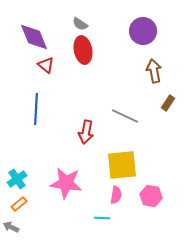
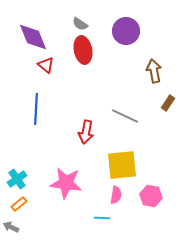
purple circle: moved 17 px left
purple diamond: moved 1 px left
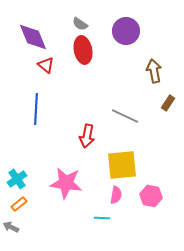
red arrow: moved 1 px right, 4 px down
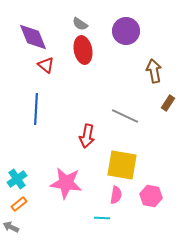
yellow square: rotated 16 degrees clockwise
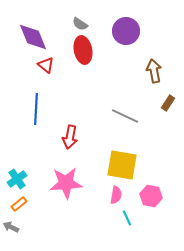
red arrow: moved 17 px left, 1 px down
pink star: rotated 12 degrees counterclockwise
cyan line: moved 25 px right; rotated 63 degrees clockwise
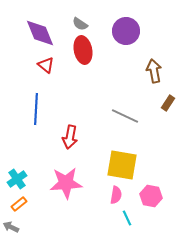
purple diamond: moved 7 px right, 4 px up
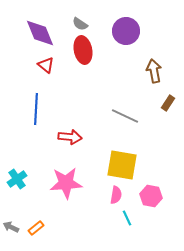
red arrow: rotated 95 degrees counterclockwise
orange rectangle: moved 17 px right, 24 px down
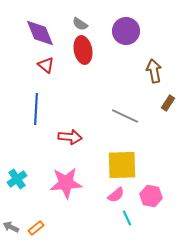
yellow square: rotated 12 degrees counterclockwise
pink semicircle: rotated 42 degrees clockwise
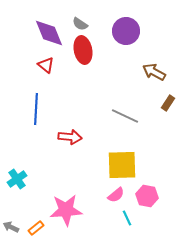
purple diamond: moved 9 px right
brown arrow: moved 1 px down; rotated 50 degrees counterclockwise
pink star: moved 27 px down
pink hexagon: moved 4 px left
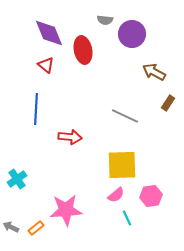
gray semicircle: moved 25 px right, 4 px up; rotated 28 degrees counterclockwise
purple circle: moved 6 px right, 3 px down
pink hexagon: moved 4 px right; rotated 20 degrees counterclockwise
